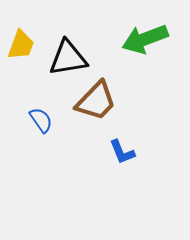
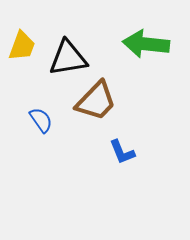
green arrow: moved 1 px right, 5 px down; rotated 27 degrees clockwise
yellow trapezoid: moved 1 px right, 1 px down
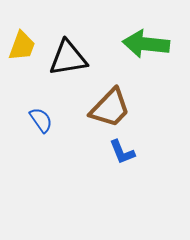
brown trapezoid: moved 14 px right, 7 px down
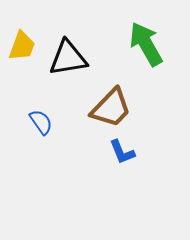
green arrow: rotated 54 degrees clockwise
brown trapezoid: moved 1 px right
blue semicircle: moved 2 px down
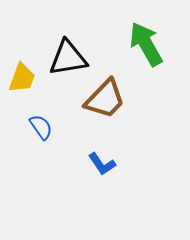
yellow trapezoid: moved 32 px down
brown trapezoid: moved 6 px left, 9 px up
blue semicircle: moved 5 px down
blue L-shape: moved 20 px left, 12 px down; rotated 12 degrees counterclockwise
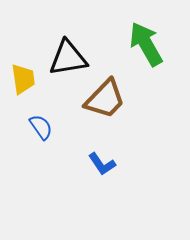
yellow trapezoid: moved 1 px right, 1 px down; rotated 28 degrees counterclockwise
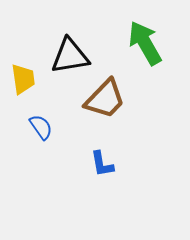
green arrow: moved 1 px left, 1 px up
black triangle: moved 2 px right, 2 px up
blue L-shape: rotated 24 degrees clockwise
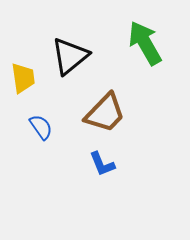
black triangle: rotated 30 degrees counterclockwise
yellow trapezoid: moved 1 px up
brown trapezoid: moved 14 px down
blue L-shape: rotated 12 degrees counterclockwise
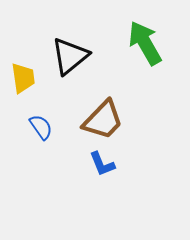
brown trapezoid: moved 2 px left, 7 px down
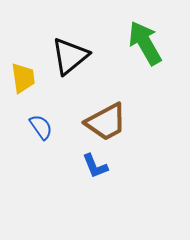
brown trapezoid: moved 3 px right, 2 px down; rotated 18 degrees clockwise
blue L-shape: moved 7 px left, 2 px down
